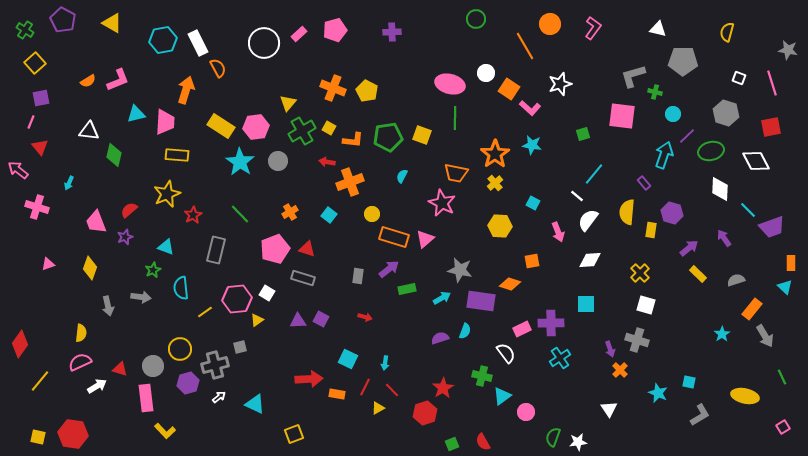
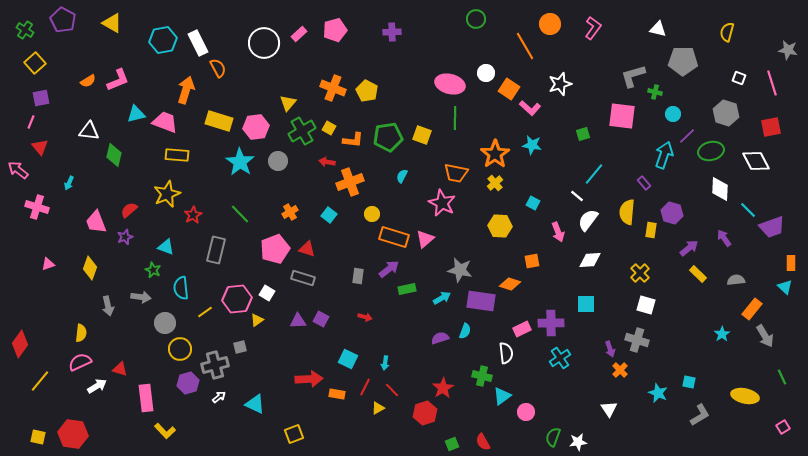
pink trapezoid at (165, 122): rotated 72 degrees counterclockwise
yellow rectangle at (221, 126): moved 2 px left, 5 px up; rotated 16 degrees counterclockwise
green star at (153, 270): rotated 21 degrees counterclockwise
gray semicircle at (736, 280): rotated 12 degrees clockwise
white semicircle at (506, 353): rotated 30 degrees clockwise
gray circle at (153, 366): moved 12 px right, 43 px up
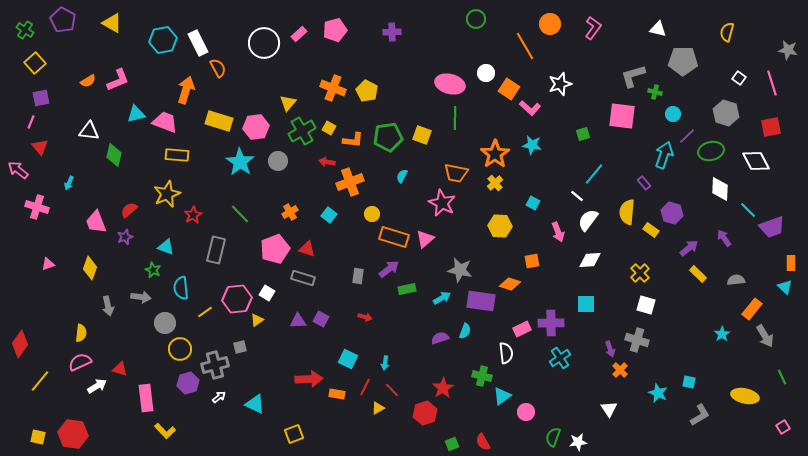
white square at (739, 78): rotated 16 degrees clockwise
yellow rectangle at (651, 230): rotated 63 degrees counterclockwise
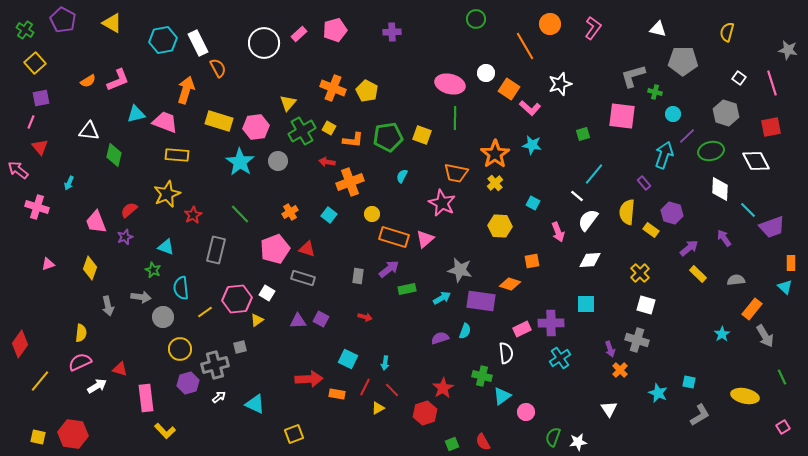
gray circle at (165, 323): moved 2 px left, 6 px up
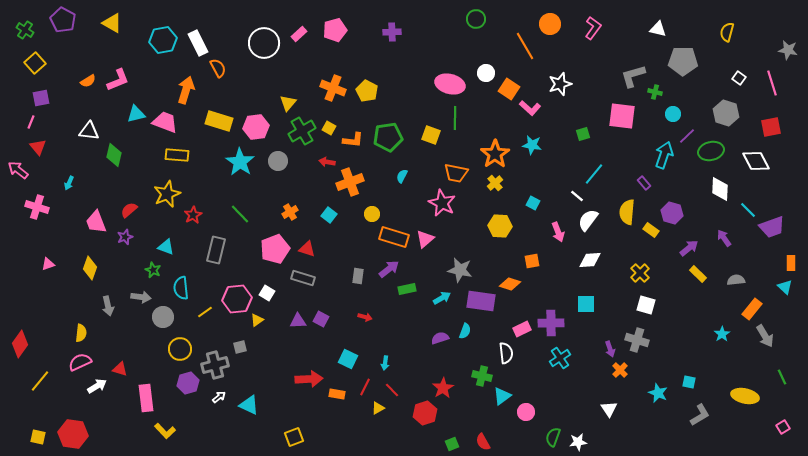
yellow square at (422, 135): moved 9 px right
red triangle at (40, 147): moved 2 px left
cyan triangle at (255, 404): moved 6 px left, 1 px down
yellow square at (294, 434): moved 3 px down
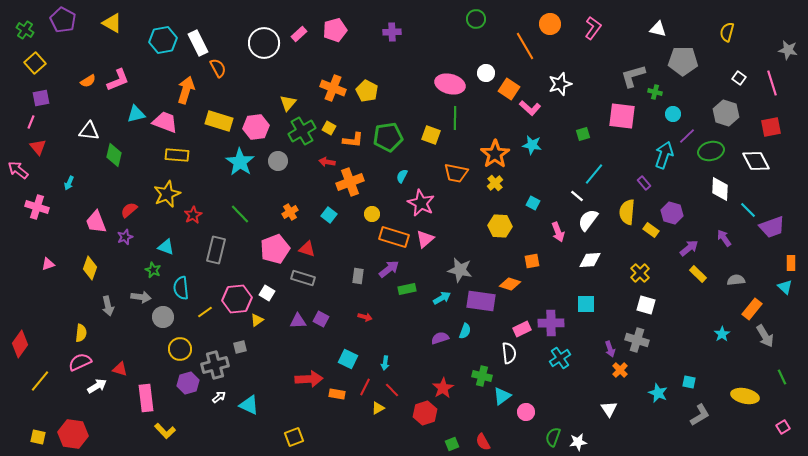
pink star at (442, 203): moved 21 px left
white semicircle at (506, 353): moved 3 px right
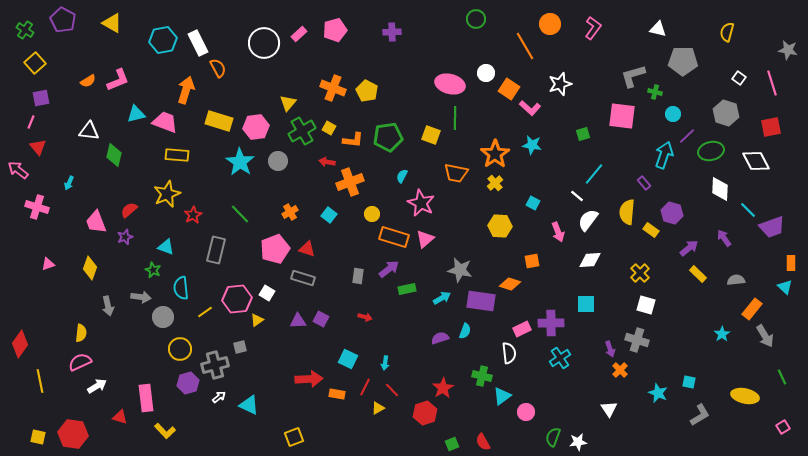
red triangle at (120, 369): moved 48 px down
yellow line at (40, 381): rotated 50 degrees counterclockwise
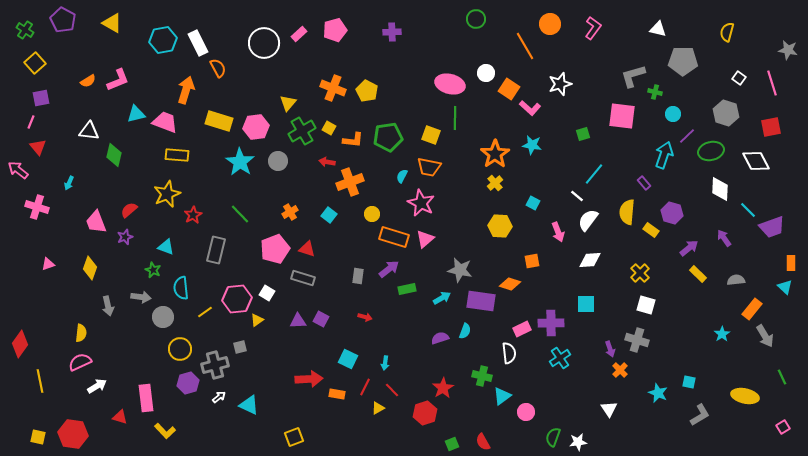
orange trapezoid at (456, 173): moved 27 px left, 6 px up
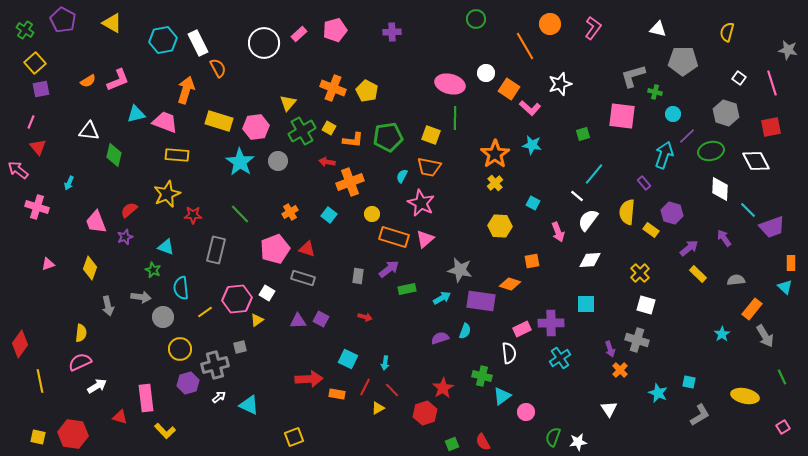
purple square at (41, 98): moved 9 px up
red star at (193, 215): rotated 30 degrees clockwise
